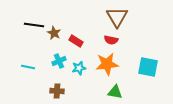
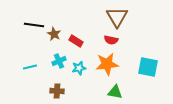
brown star: moved 1 px down
cyan line: moved 2 px right; rotated 24 degrees counterclockwise
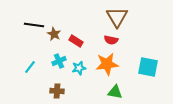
cyan line: rotated 40 degrees counterclockwise
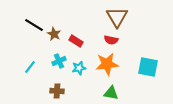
black line: rotated 24 degrees clockwise
green triangle: moved 4 px left, 1 px down
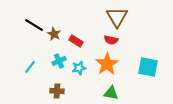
orange star: rotated 25 degrees counterclockwise
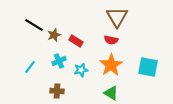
brown star: moved 1 px down; rotated 24 degrees clockwise
orange star: moved 4 px right, 1 px down
cyan star: moved 2 px right, 2 px down
green triangle: rotated 21 degrees clockwise
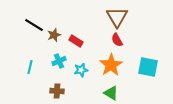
red semicircle: moved 6 px right; rotated 48 degrees clockwise
cyan line: rotated 24 degrees counterclockwise
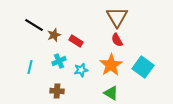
cyan square: moved 5 px left; rotated 25 degrees clockwise
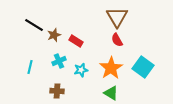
orange star: moved 3 px down
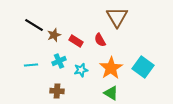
red semicircle: moved 17 px left
cyan line: moved 1 px right, 2 px up; rotated 72 degrees clockwise
